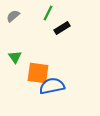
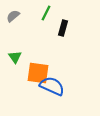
green line: moved 2 px left
black rectangle: moved 1 px right; rotated 42 degrees counterclockwise
blue semicircle: rotated 35 degrees clockwise
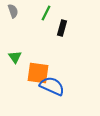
gray semicircle: moved 5 px up; rotated 112 degrees clockwise
black rectangle: moved 1 px left
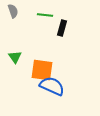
green line: moved 1 px left, 2 px down; rotated 70 degrees clockwise
orange square: moved 4 px right, 3 px up
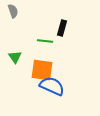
green line: moved 26 px down
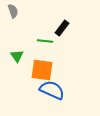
black rectangle: rotated 21 degrees clockwise
green triangle: moved 2 px right, 1 px up
blue semicircle: moved 4 px down
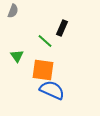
gray semicircle: rotated 40 degrees clockwise
black rectangle: rotated 14 degrees counterclockwise
green line: rotated 35 degrees clockwise
orange square: moved 1 px right
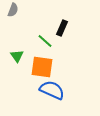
gray semicircle: moved 1 px up
orange square: moved 1 px left, 3 px up
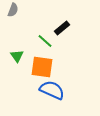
black rectangle: rotated 28 degrees clockwise
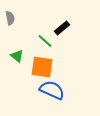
gray semicircle: moved 3 px left, 8 px down; rotated 32 degrees counterclockwise
green triangle: rotated 16 degrees counterclockwise
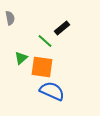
green triangle: moved 4 px right, 2 px down; rotated 40 degrees clockwise
blue semicircle: moved 1 px down
